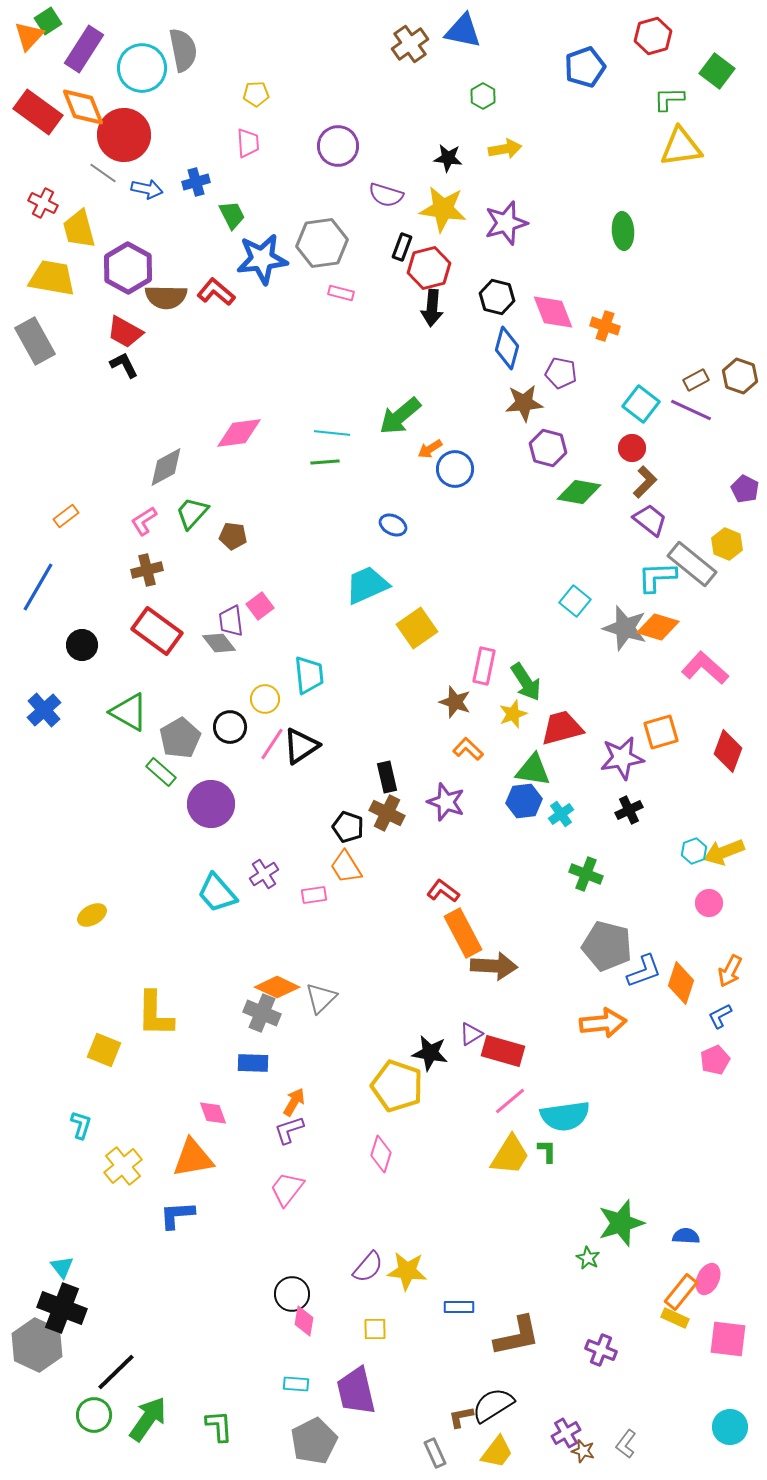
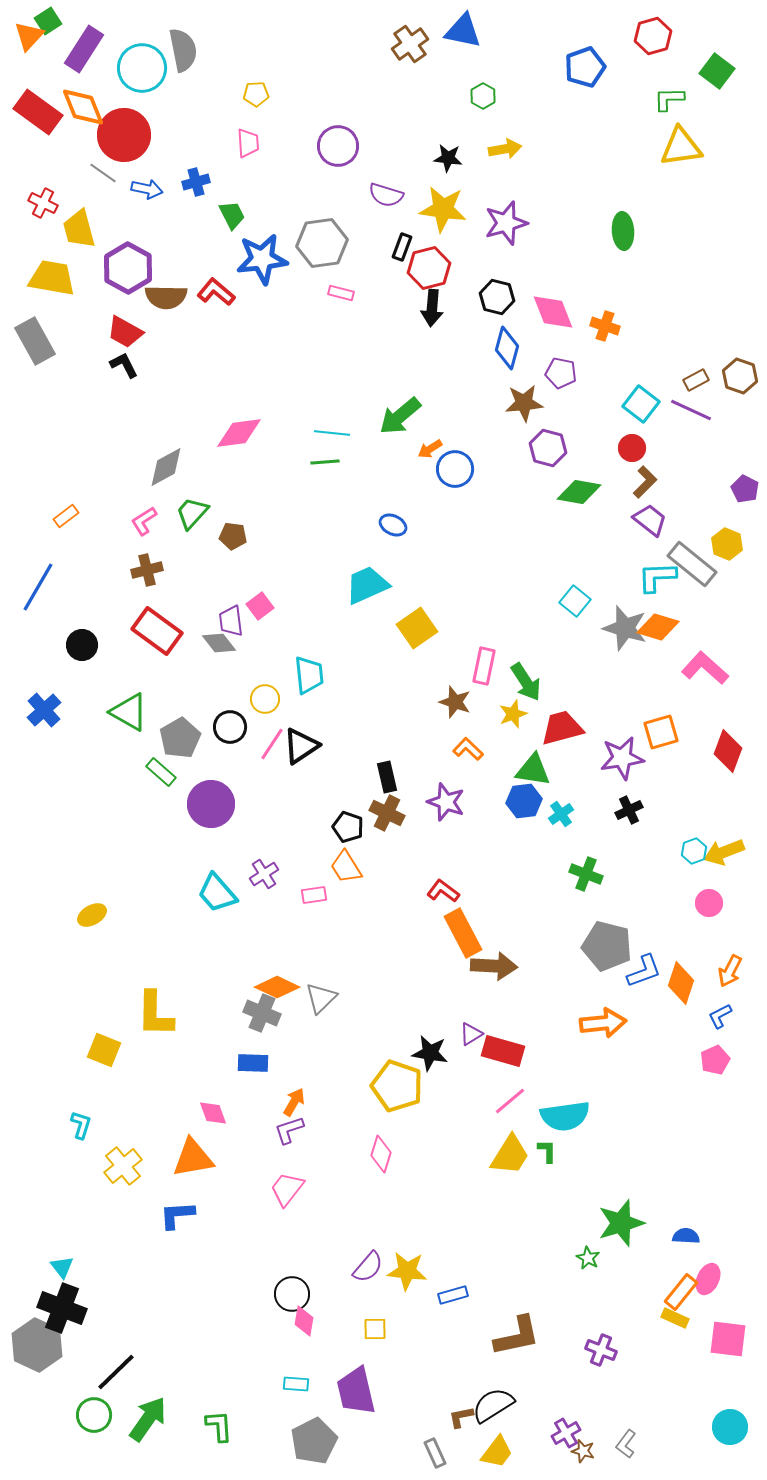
blue rectangle at (459, 1307): moved 6 px left, 12 px up; rotated 16 degrees counterclockwise
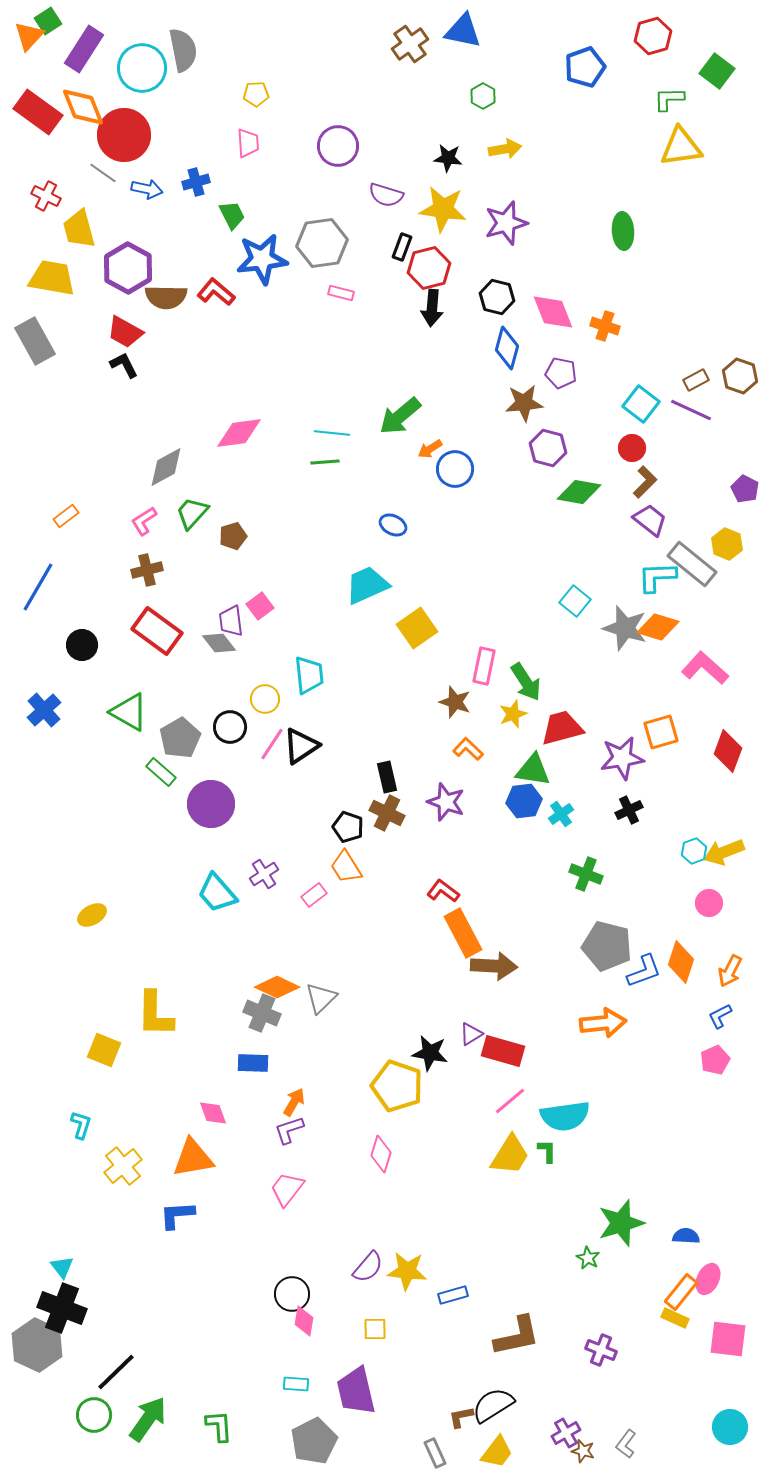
red cross at (43, 203): moved 3 px right, 7 px up
brown pentagon at (233, 536): rotated 24 degrees counterclockwise
pink rectangle at (314, 895): rotated 30 degrees counterclockwise
orange diamond at (681, 983): moved 21 px up
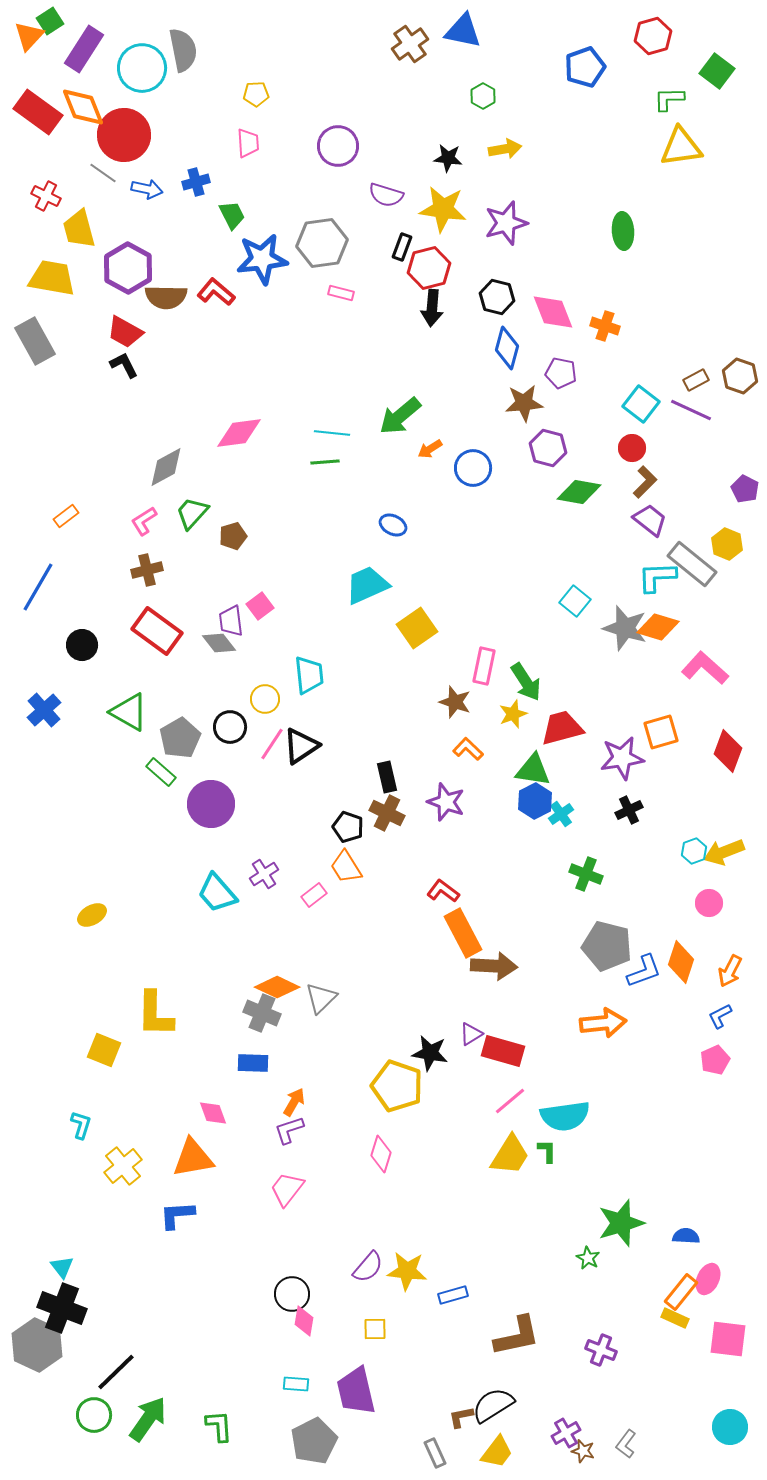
green square at (48, 21): moved 2 px right
blue circle at (455, 469): moved 18 px right, 1 px up
blue hexagon at (524, 801): moved 11 px right; rotated 20 degrees counterclockwise
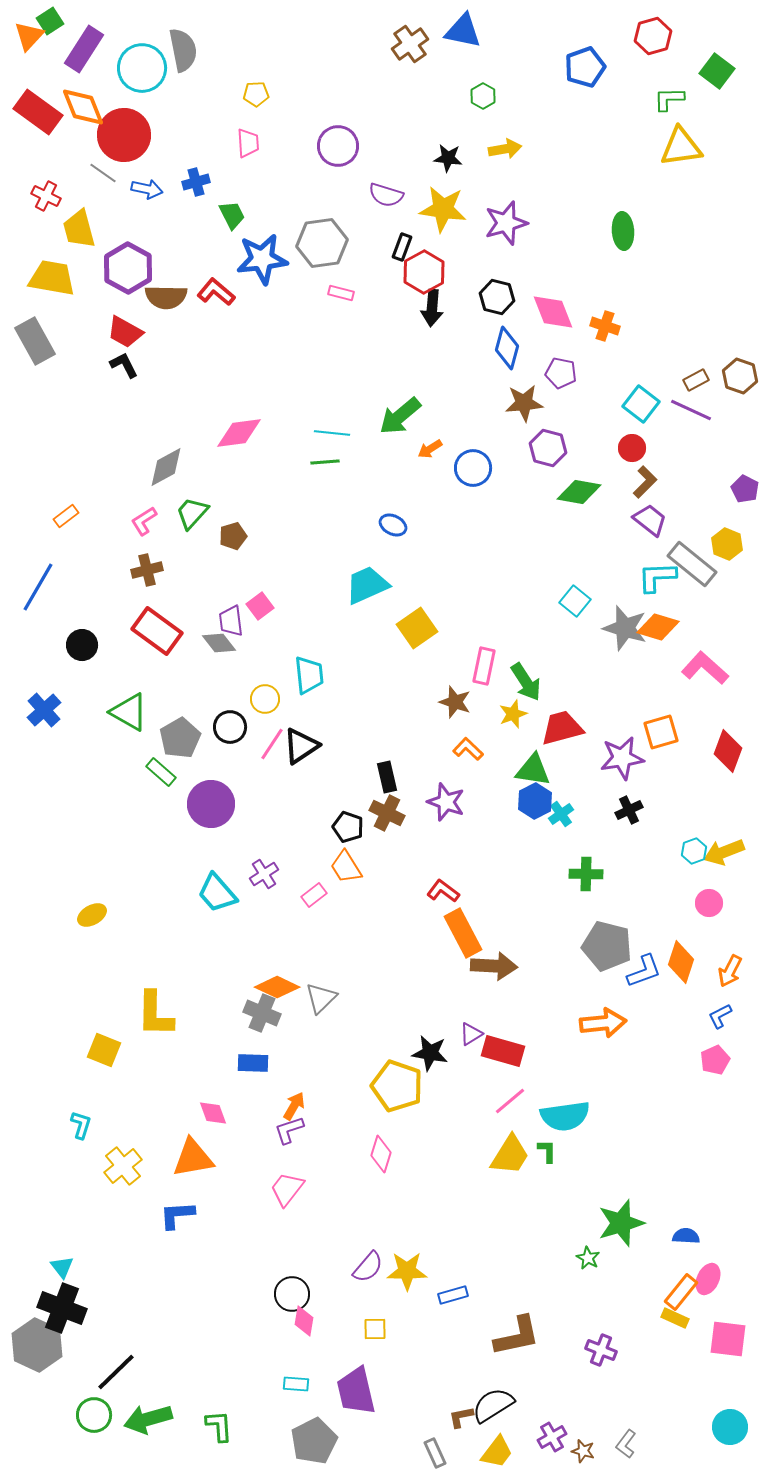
red hexagon at (429, 268): moved 5 px left, 4 px down; rotated 15 degrees counterclockwise
green cross at (586, 874): rotated 20 degrees counterclockwise
orange arrow at (294, 1102): moved 4 px down
yellow star at (407, 1271): rotated 6 degrees counterclockwise
green arrow at (148, 1419): rotated 141 degrees counterclockwise
purple cross at (566, 1433): moved 14 px left, 4 px down
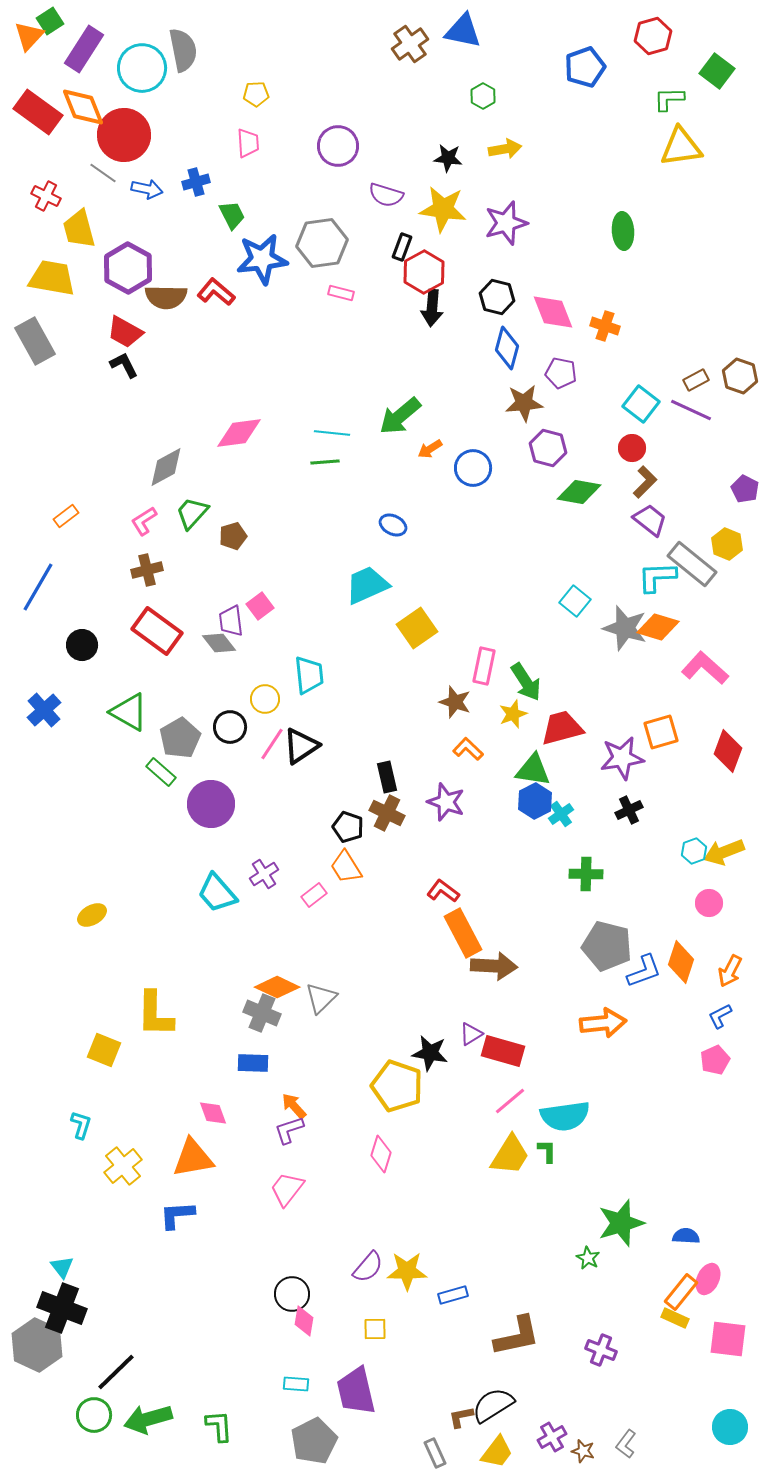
orange arrow at (294, 1106): rotated 72 degrees counterclockwise
